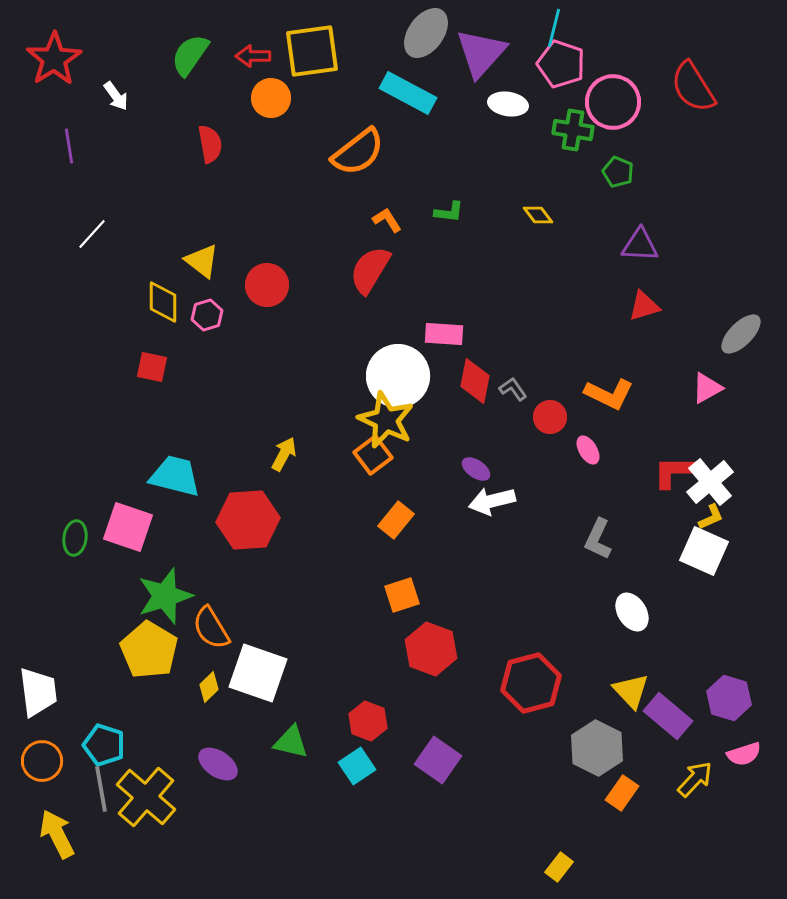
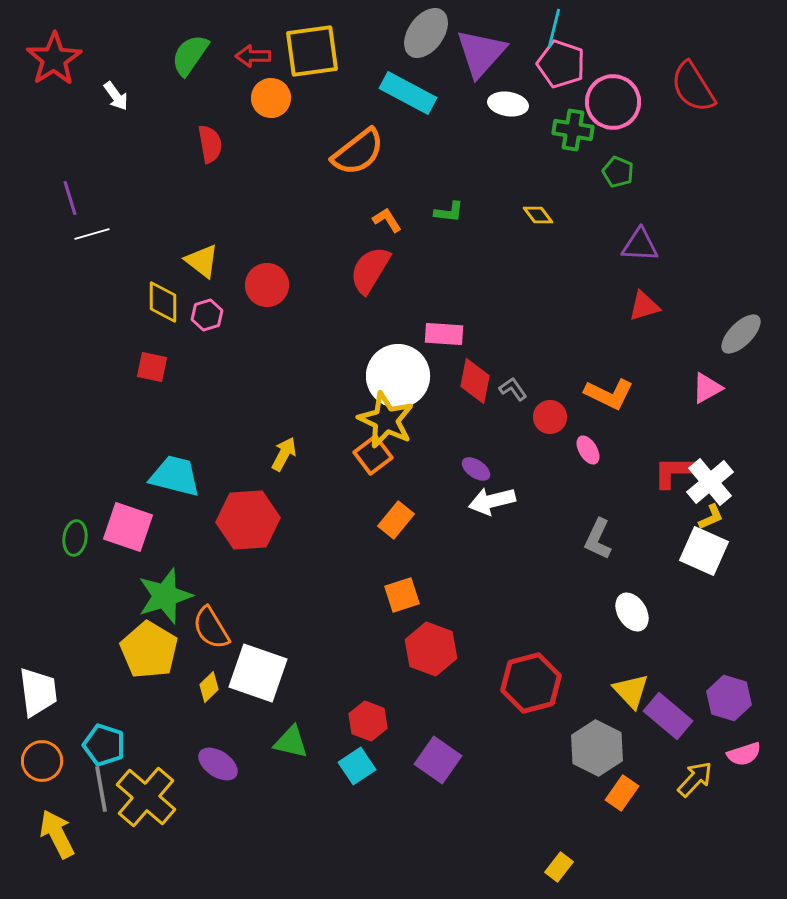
purple line at (69, 146): moved 1 px right, 52 px down; rotated 8 degrees counterclockwise
white line at (92, 234): rotated 32 degrees clockwise
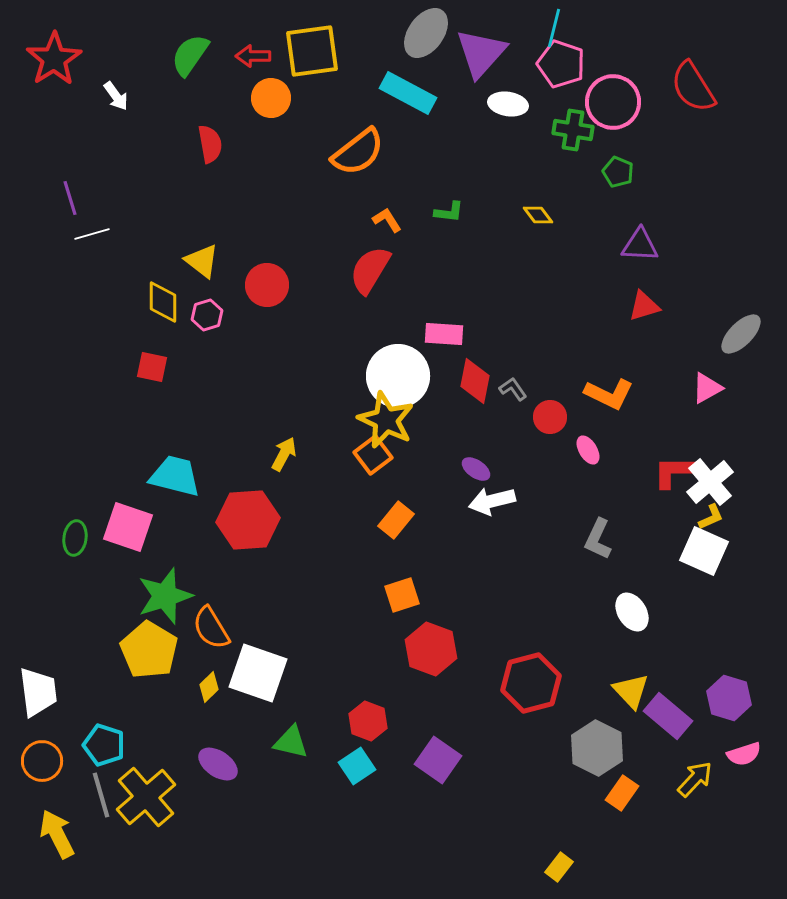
gray line at (101, 789): moved 6 px down; rotated 6 degrees counterclockwise
yellow cross at (146, 797): rotated 8 degrees clockwise
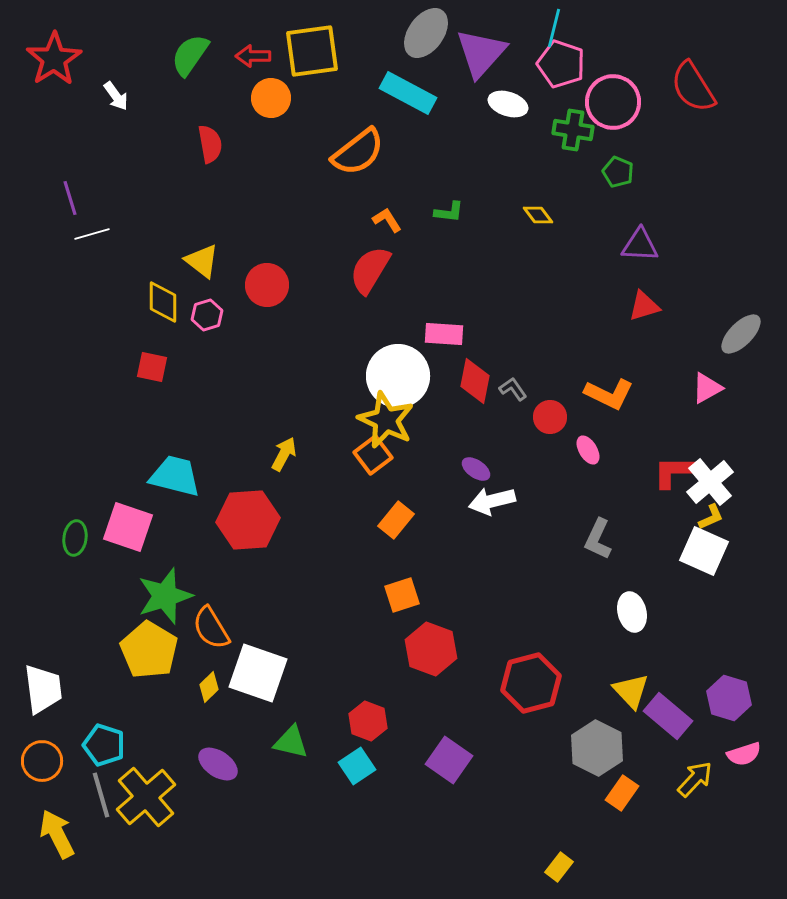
white ellipse at (508, 104): rotated 9 degrees clockwise
white ellipse at (632, 612): rotated 18 degrees clockwise
white trapezoid at (38, 692): moved 5 px right, 3 px up
purple square at (438, 760): moved 11 px right
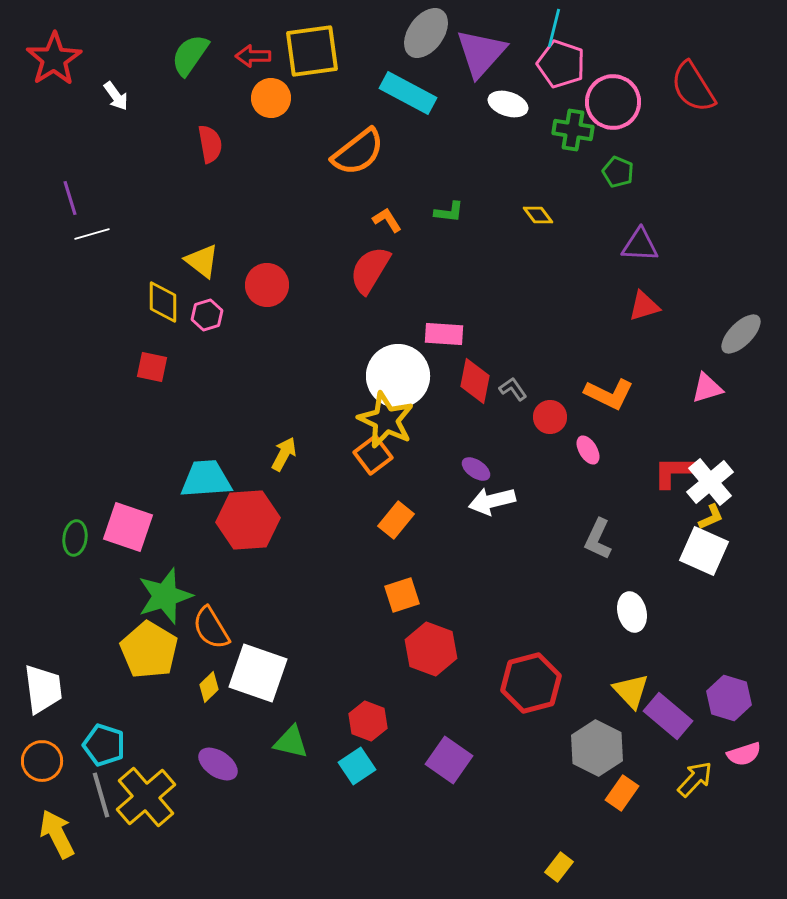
pink triangle at (707, 388): rotated 12 degrees clockwise
cyan trapezoid at (175, 476): moved 31 px right, 3 px down; rotated 18 degrees counterclockwise
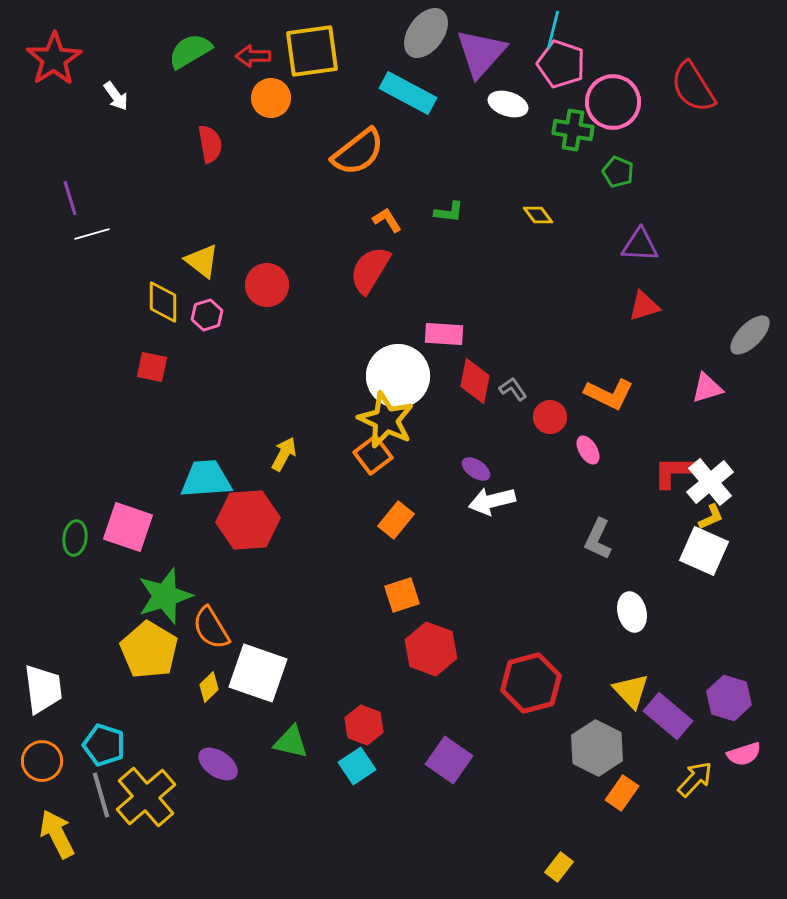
cyan line at (554, 28): moved 1 px left, 2 px down
green semicircle at (190, 55): moved 4 px up; rotated 24 degrees clockwise
gray ellipse at (741, 334): moved 9 px right, 1 px down
red hexagon at (368, 721): moved 4 px left, 4 px down
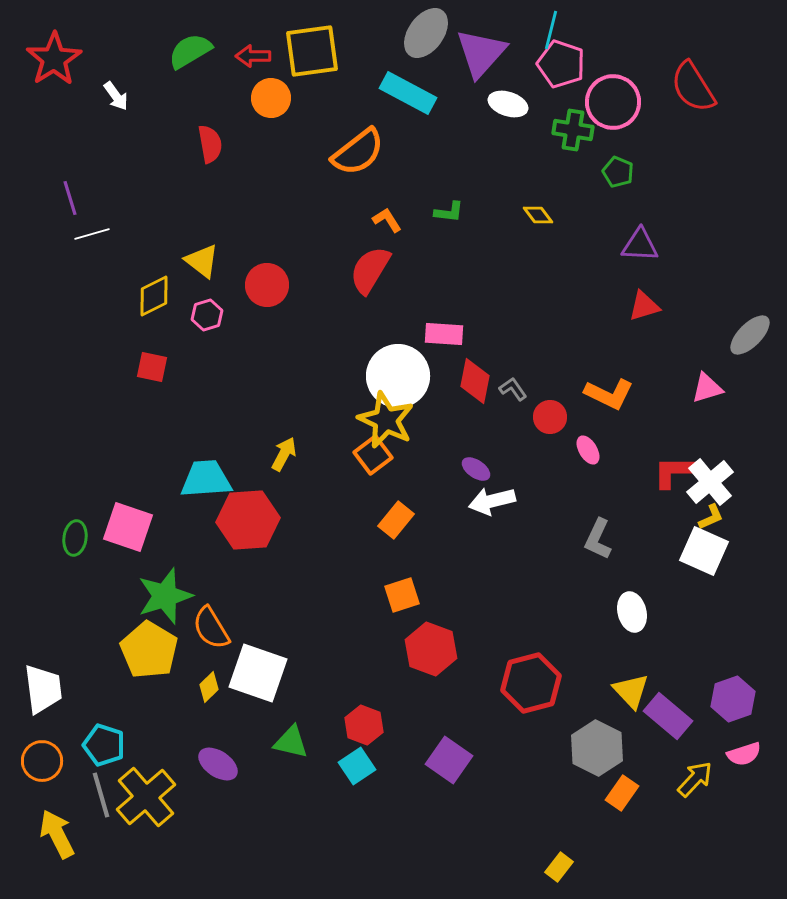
cyan line at (553, 30): moved 2 px left
yellow diamond at (163, 302): moved 9 px left, 6 px up; rotated 63 degrees clockwise
purple hexagon at (729, 698): moved 4 px right, 1 px down; rotated 24 degrees clockwise
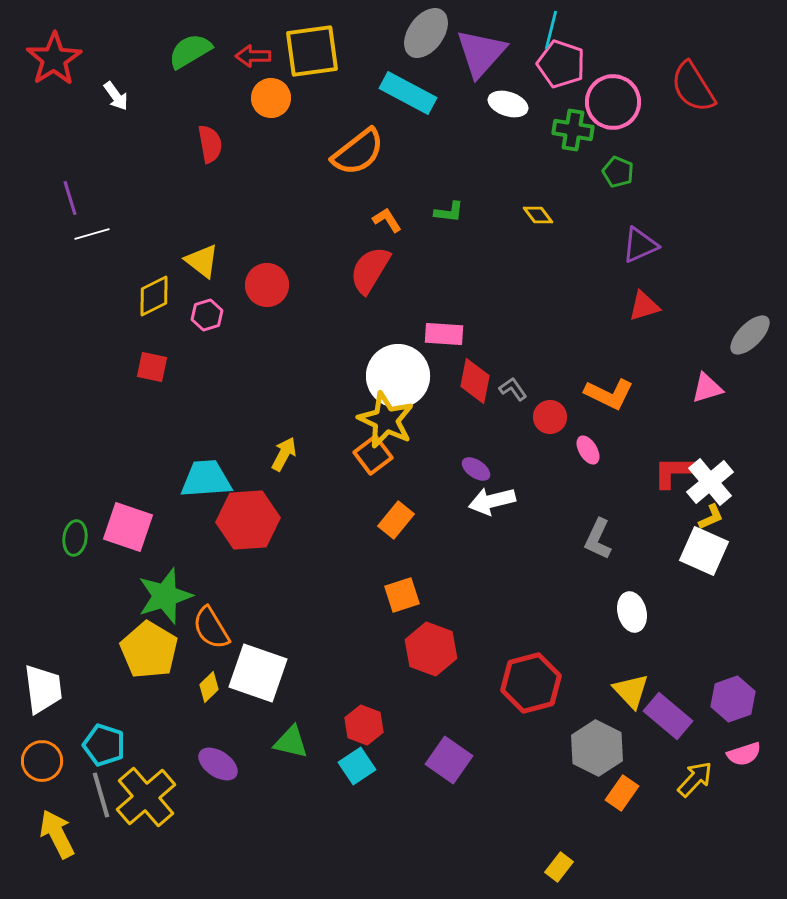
purple triangle at (640, 245): rotated 27 degrees counterclockwise
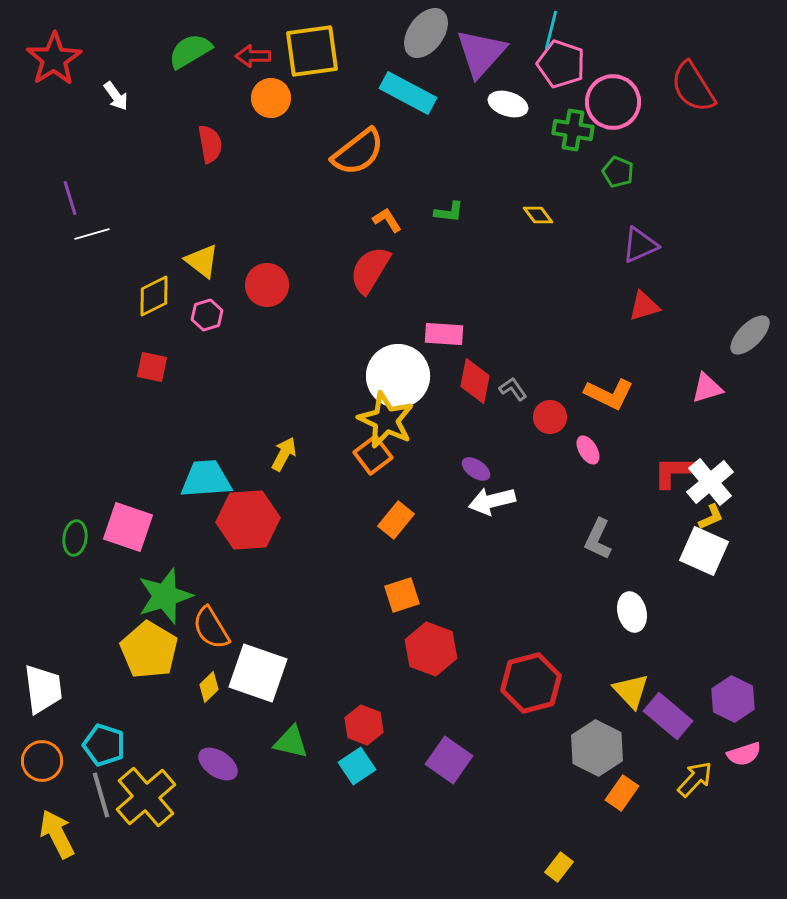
purple hexagon at (733, 699): rotated 15 degrees counterclockwise
